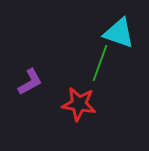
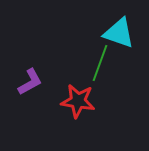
red star: moved 1 px left, 3 px up
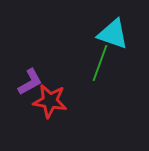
cyan triangle: moved 6 px left, 1 px down
red star: moved 28 px left
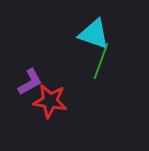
cyan triangle: moved 19 px left
green line: moved 1 px right, 2 px up
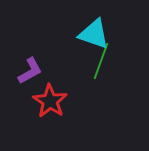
purple L-shape: moved 11 px up
red star: rotated 24 degrees clockwise
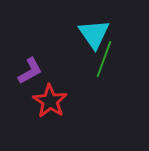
cyan triangle: rotated 36 degrees clockwise
green line: moved 3 px right, 2 px up
